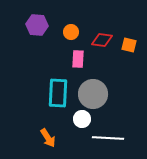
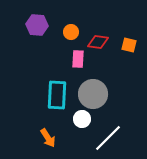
red diamond: moved 4 px left, 2 px down
cyan rectangle: moved 1 px left, 2 px down
white line: rotated 48 degrees counterclockwise
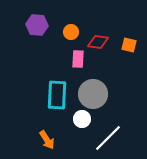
orange arrow: moved 1 px left, 2 px down
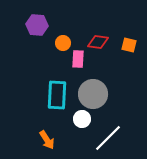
orange circle: moved 8 px left, 11 px down
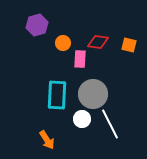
purple hexagon: rotated 20 degrees counterclockwise
pink rectangle: moved 2 px right
white line: moved 2 px right, 14 px up; rotated 72 degrees counterclockwise
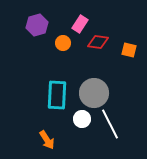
orange square: moved 5 px down
pink rectangle: moved 35 px up; rotated 30 degrees clockwise
gray circle: moved 1 px right, 1 px up
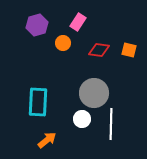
pink rectangle: moved 2 px left, 2 px up
red diamond: moved 1 px right, 8 px down
cyan rectangle: moved 19 px left, 7 px down
white line: moved 1 px right; rotated 28 degrees clockwise
orange arrow: rotated 96 degrees counterclockwise
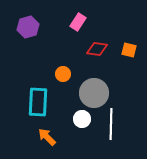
purple hexagon: moved 9 px left, 2 px down
orange circle: moved 31 px down
red diamond: moved 2 px left, 1 px up
orange arrow: moved 3 px up; rotated 96 degrees counterclockwise
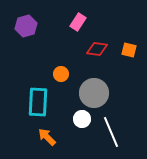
purple hexagon: moved 2 px left, 1 px up
orange circle: moved 2 px left
white line: moved 8 px down; rotated 24 degrees counterclockwise
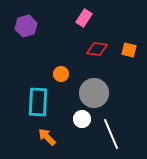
pink rectangle: moved 6 px right, 4 px up
white line: moved 2 px down
